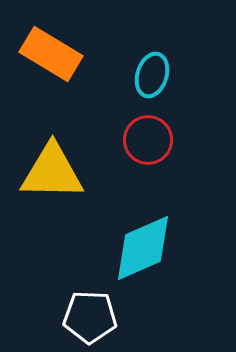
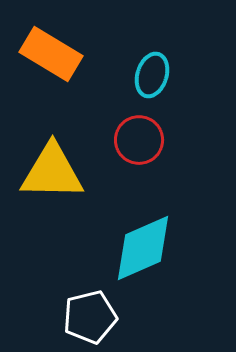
red circle: moved 9 px left
white pentagon: rotated 16 degrees counterclockwise
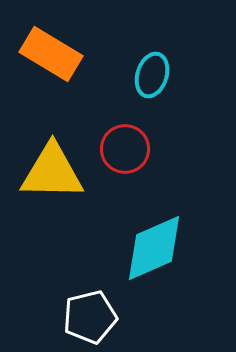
red circle: moved 14 px left, 9 px down
cyan diamond: moved 11 px right
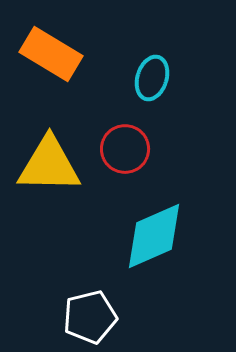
cyan ellipse: moved 3 px down
yellow triangle: moved 3 px left, 7 px up
cyan diamond: moved 12 px up
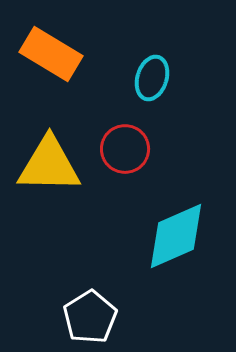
cyan diamond: moved 22 px right
white pentagon: rotated 18 degrees counterclockwise
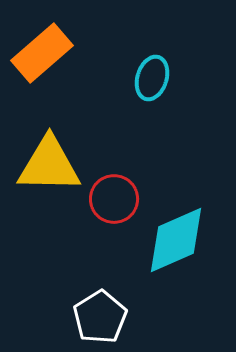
orange rectangle: moved 9 px left, 1 px up; rotated 72 degrees counterclockwise
red circle: moved 11 px left, 50 px down
cyan diamond: moved 4 px down
white pentagon: moved 10 px right
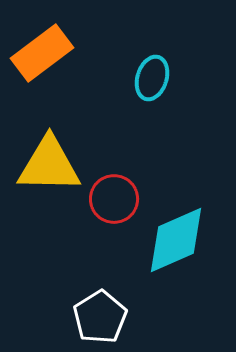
orange rectangle: rotated 4 degrees clockwise
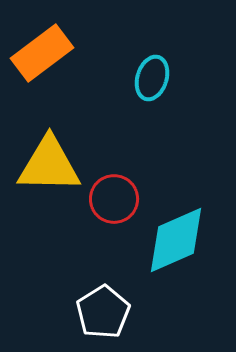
white pentagon: moved 3 px right, 5 px up
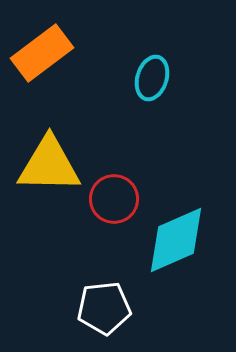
white pentagon: moved 1 px right, 4 px up; rotated 26 degrees clockwise
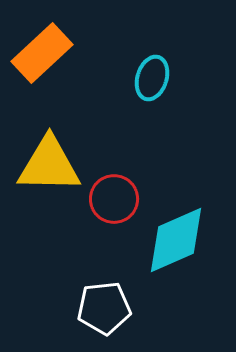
orange rectangle: rotated 6 degrees counterclockwise
